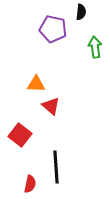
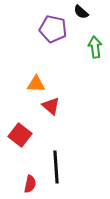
black semicircle: rotated 126 degrees clockwise
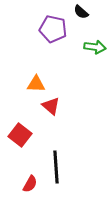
green arrow: rotated 105 degrees clockwise
red semicircle: rotated 18 degrees clockwise
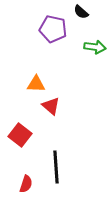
red semicircle: moved 4 px left; rotated 12 degrees counterclockwise
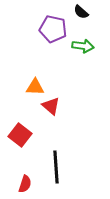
green arrow: moved 12 px left, 1 px up
orange triangle: moved 1 px left, 3 px down
red semicircle: moved 1 px left
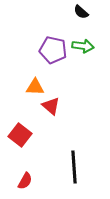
purple pentagon: moved 21 px down
black line: moved 18 px right
red semicircle: moved 3 px up; rotated 12 degrees clockwise
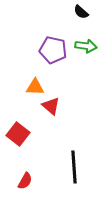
green arrow: moved 3 px right
red square: moved 2 px left, 1 px up
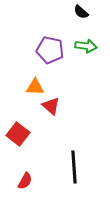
purple pentagon: moved 3 px left
